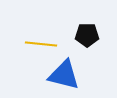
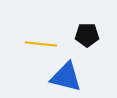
blue triangle: moved 2 px right, 2 px down
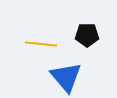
blue triangle: rotated 36 degrees clockwise
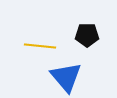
yellow line: moved 1 px left, 2 px down
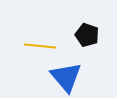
black pentagon: rotated 20 degrees clockwise
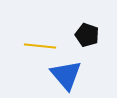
blue triangle: moved 2 px up
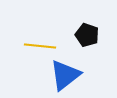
blue triangle: moved 1 px left; rotated 32 degrees clockwise
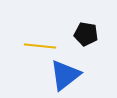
black pentagon: moved 1 px left, 1 px up; rotated 10 degrees counterclockwise
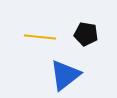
yellow line: moved 9 px up
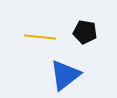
black pentagon: moved 1 px left, 2 px up
